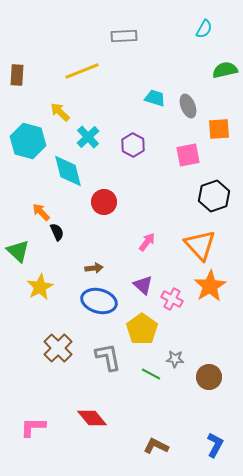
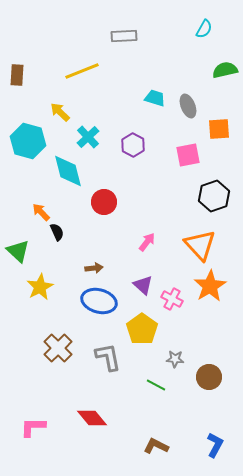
green line: moved 5 px right, 11 px down
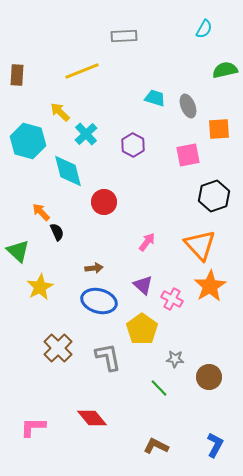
cyan cross: moved 2 px left, 3 px up
green line: moved 3 px right, 3 px down; rotated 18 degrees clockwise
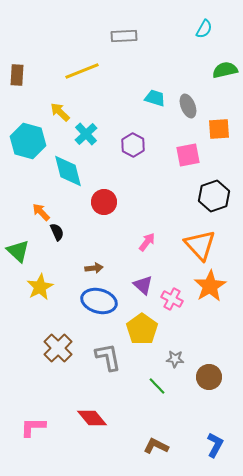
green line: moved 2 px left, 2 px up
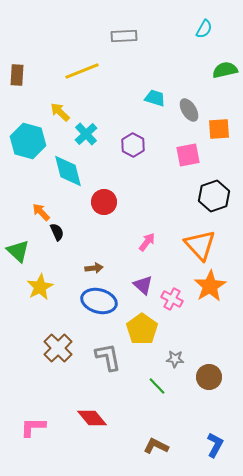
gray ellipse: moved 1 px right, 4 px down; rotated 10 degrees counterclockwise
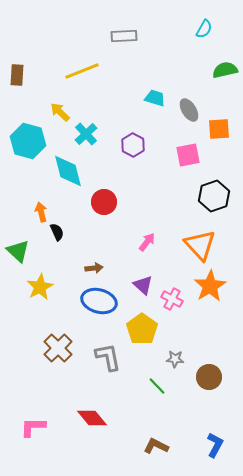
orange arrow: rotated 30 degrees clockwise
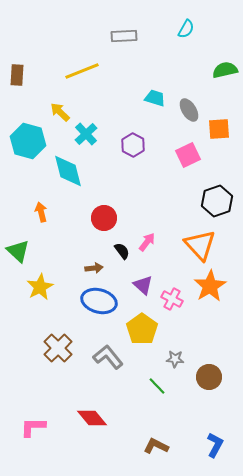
cyan semicircle: moved 18 px left
pink square: rotated 15 degrees counterclockwise
black hexagon: moved 3 px right, 5 px down
red circle: moved 16 px down
black semicircle: moved 65 px right, 19 px down; rotated 12 degrees counterclockwise
gray L-shape: rotated 28 degrees counterclockwise
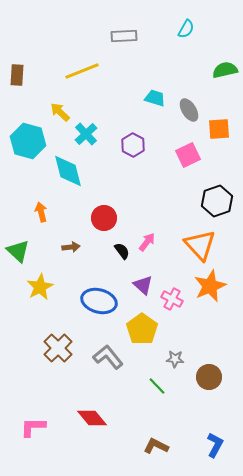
brown arrow: moved 23 px left, 21 px up
orange star: rotated 8 degrees clockwise
